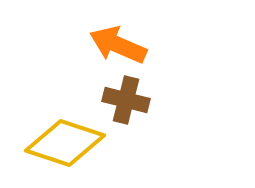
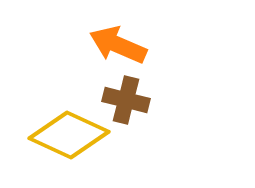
yellow diamond: moved 4 px right, 8 px up; rotated 6 degrees clockwise
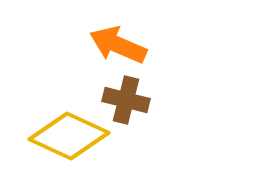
yellow diamond: moved 1 px down
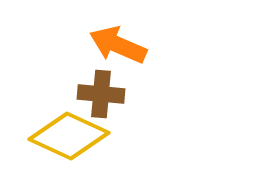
brown cross: moved 25 px left, 6 px up; rotated 9 degrees counterclockwise
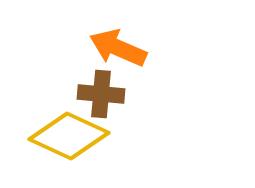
orange arrow: moved 3 px down
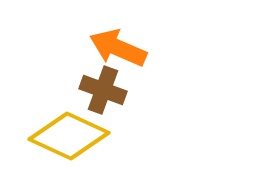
brown cross: moved 2 px right, 4 px up; rotated 15 degrees clockwise
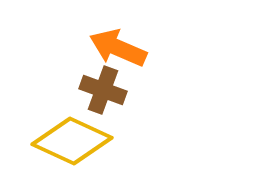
yellow diamond: moved 3 px right, 5 px down
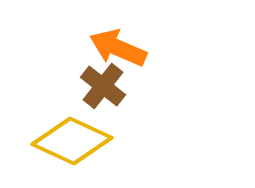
brown cross: moved 4 px up; rotated 18 degrees clockwise
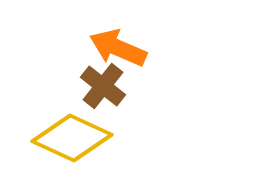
yellow diamond: moved 3 px up
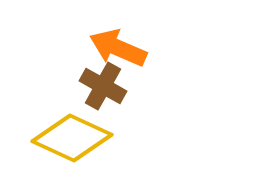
brown cross: rotated 9 degrees counterclockwise
